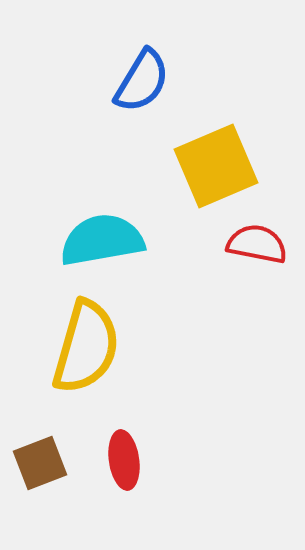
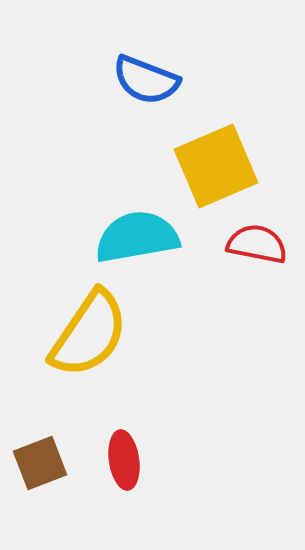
blue semicircle: moved 4 px right, 1 px up; rotated 80 degrees clockwise
cyan semicircle: moved 35 px right, 3 px up
yellow semicircle: moved 3 px right, 13 px up; rotated 18 degrees clockwise
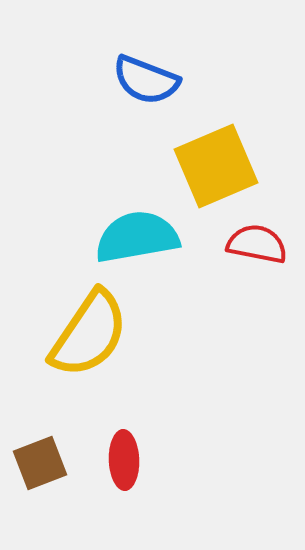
red ellipse: rotated 6 degrees clockwise
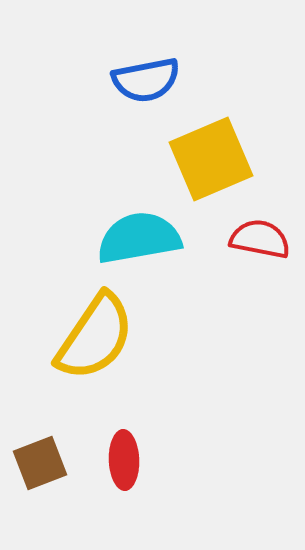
blue semicircle: rotated 32 degrees counterclockwise
yellow square: moved 5 px left, 7 px up
cyan semicircle: moved 2 px right, 1 px down
red semicircle: moved 3 px right, 5 px up
yellow semicircle: moved 6 px right, 3 px down
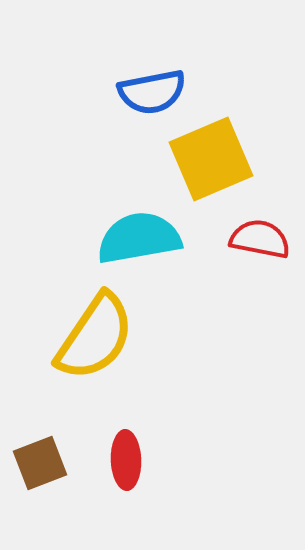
blue semicircle: moved 6 px right, 12 px down
red ellipse: moved 2 px right
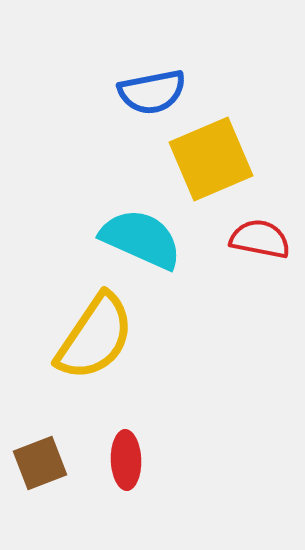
cyan semicircle: moved 2 px right, 1 px down; rotated 34 degrees clockwise
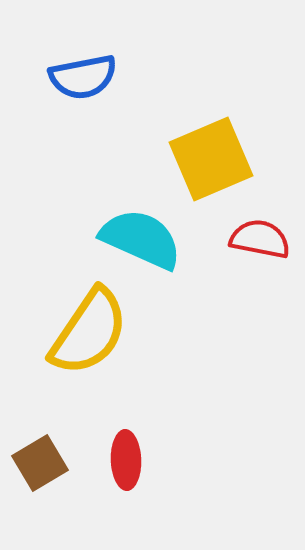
blue semicircle: moved 69 px left, 15 px up
yellow semicircle: moved 6 px left, 5 px up
brown square: rotated 10 degrees counterclockwise
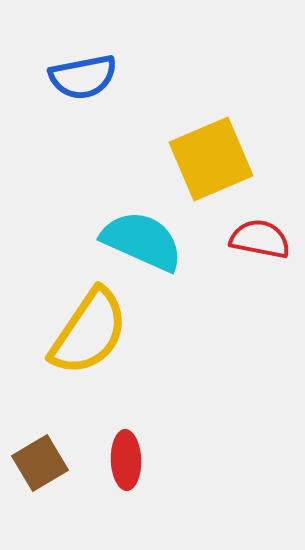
cyan semicircle: moved 1 px right, 2 px down
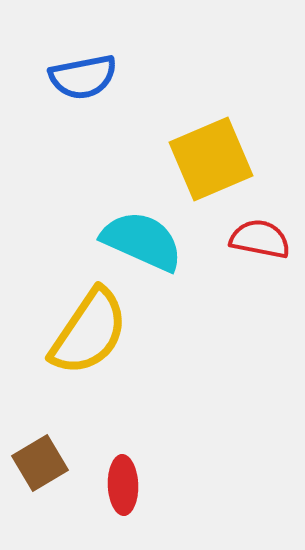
red ellipse: moved 3 px left, 25 px down
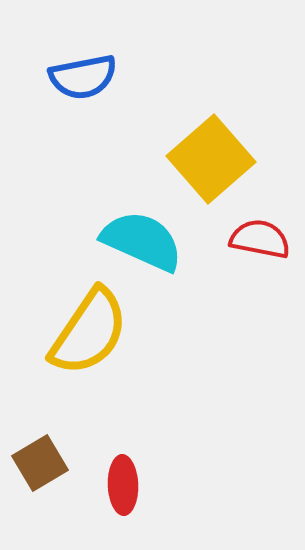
yellow square: rotated 18 degrees counterclockwise
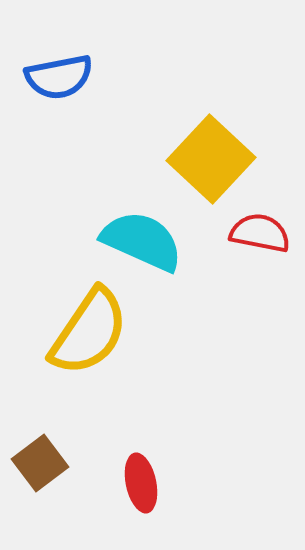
blue semicircle: moved 24 px left
yellow square: rotated 6 degrees counterclockwise
red semicircle: moved 6 px up
brown square: rotated 6 degrees counterclockwise
red ellipse: moved 18 px right, 2 px up; rotated 10 degrees counterclockwise
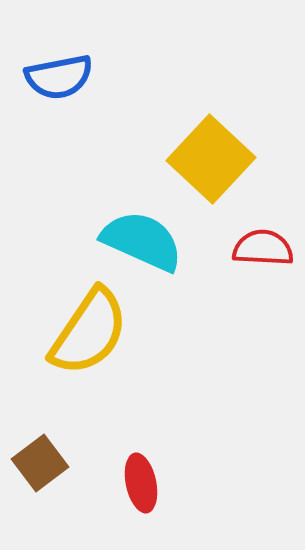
red semicircle: moved 3 px right, 15 px down; rotated 8 degrees counterclockwise
